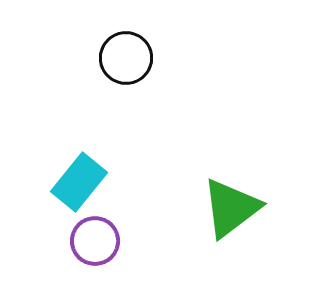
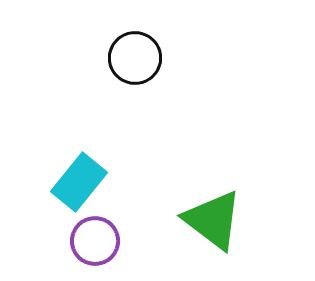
black circle: moved 9 px right
green triangle: moved 18 px left, 12 px down; rotated 46 degrees counterclockwise
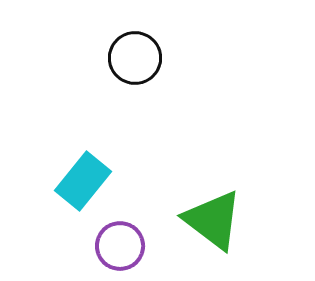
cyan rectangle: moved 4 px right, 1 px up
purple circle: moved 25 px right, 5 px down
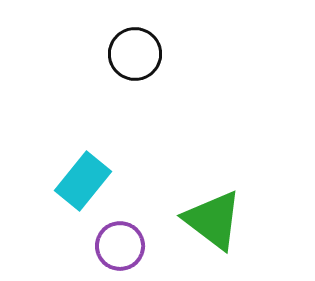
black circle: moved 4 px up
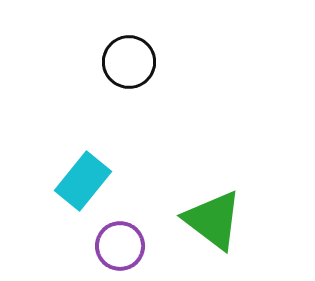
black circle: moved 6 px left, 8 px down
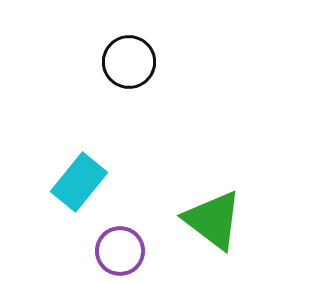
cyan rectangle: moved 4 px left, 1 px down
purple circle: moved 5 px down
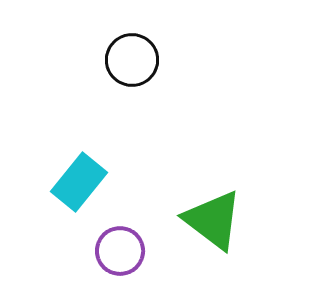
black circle: moved 3 px right, 2 px up
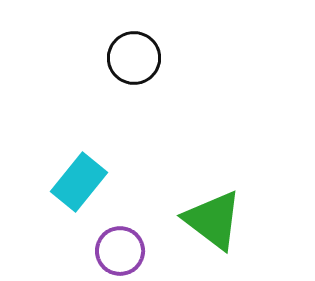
black circle: moved 2 px right, 2 px up
